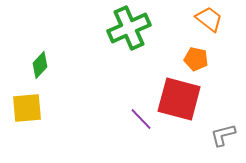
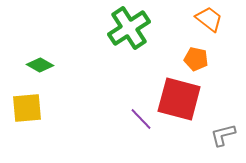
green cross: rotated 9 degrees counterclockwise
green diamond: rotated 76 degrees clockwise
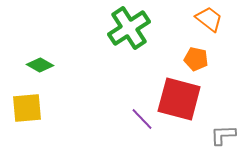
purple line: moved 1 px right
gray L-shape: rotated 12 degrees clockwise
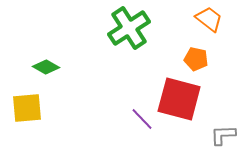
green diamond: moved 6 px right, 2 px down
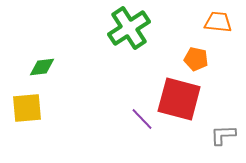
orange trapezoid: moved 9 px right, 3 px down; rotated 32 degrees counterclockwise
green diamond: moved 4 px left; rotated 36 degrees counterclockwise
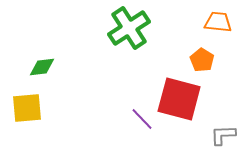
orange pentagon: moved 6 px right, 1 px down; rotated 20 degrees clockwise
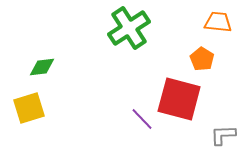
orange pentagon: moved 1 px up
yellow square: moved 2 px right; rotated 12 degrees counterclockwise
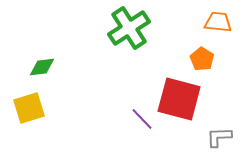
gray L-shape: moved 4 px left, 2 px down
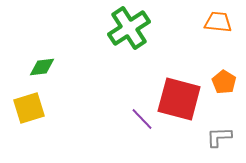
orange pentagon: moved 22 px right, 23 px down
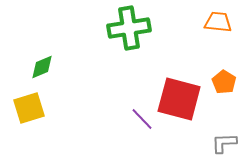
green cross: rotated 24 degrees clockwise
green diamond: rotated 16 degrees counterclockwise
gray L-shape: moved 5 px right, 6 px down
